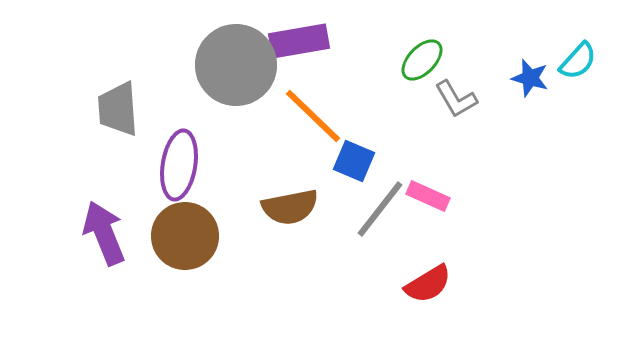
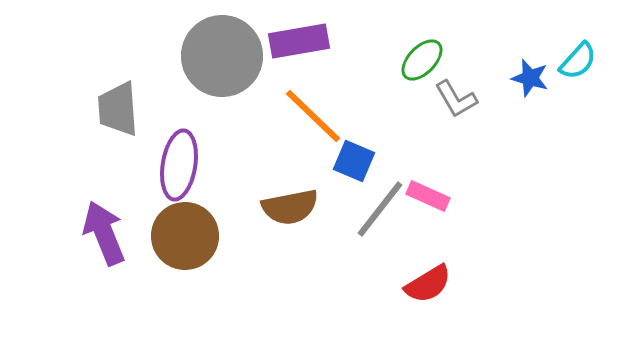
gray circle: moved 14 px left, 9 px up
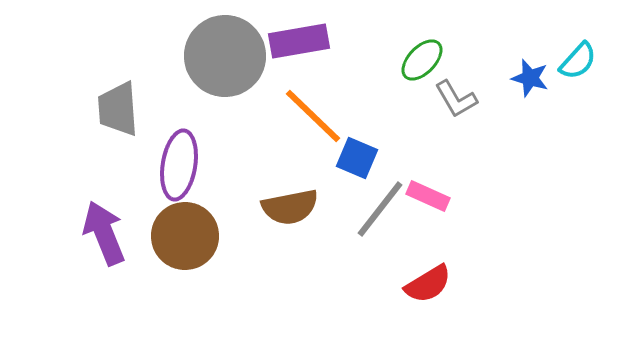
gray circle: moved 3 px right
blue square: moved 3 px right, 3 px up
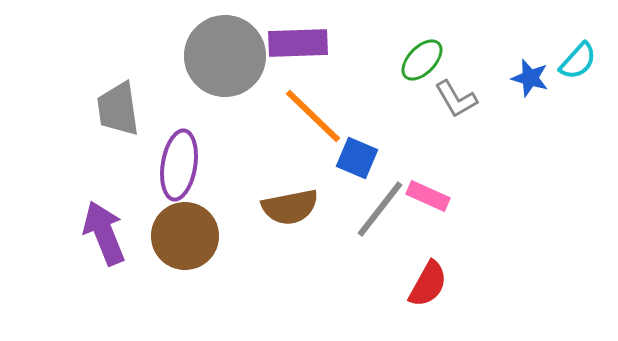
purple rectangle: moved 1 px left, 2 px down; rotated 8 degrees clockwise
gray trapezoid: rotated 4 degrees counterclockwise
red semicircle: rotated 30 degrees counterclockwise
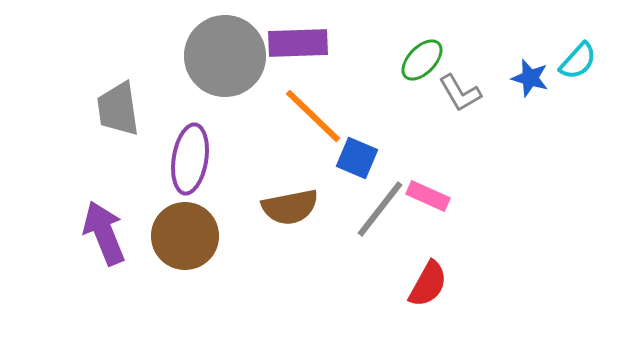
gray L-shape: moved 4 px right, 6 px up
purple ellipse: moved 11 px right, 6 px up
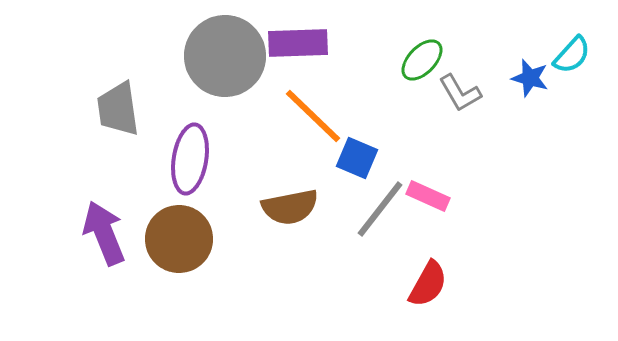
cyan semicircle: moved 6 px left, 6 px up
brown circle: moved 6 px left, 3 px down
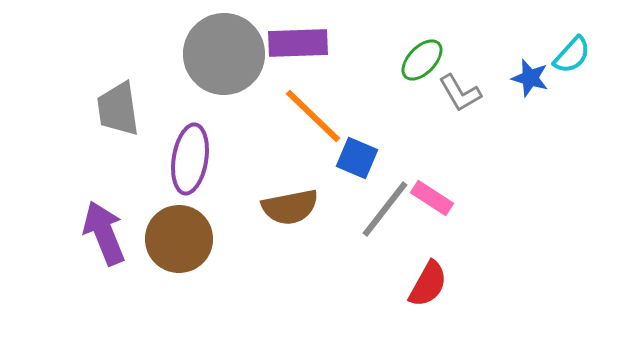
gray circle: moved 1 px left, 2 px up
pink rectangle: moved 4 px right, 2 px down; rotated 9 degrees clockwise
gray line: moved 5 px right
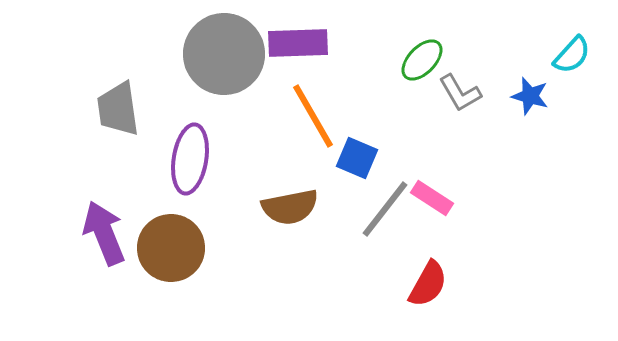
blue star: moved 18 px down
orange line: rotated 16 degrees clockwise
brown circle: moved 8 px left, 9 px down
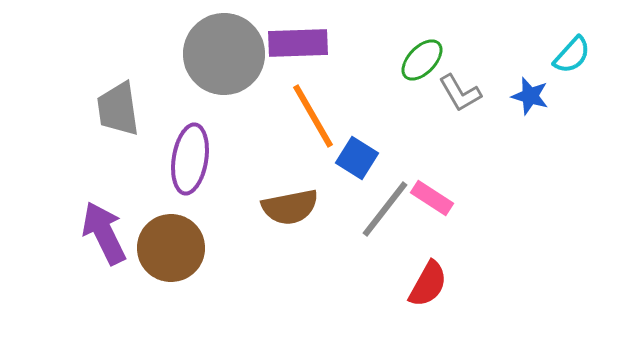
blue square: rotated 9 degrees clockwise
purple arrow: rotated 4 degrees counterclockwise
